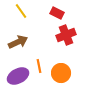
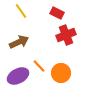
brown arrow: moved 1 px right
orange line: rotated 32 degrees counterclockwise
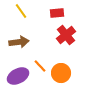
red rectangle: rotated 32 degrees counterclockwise
red cross: rotated 18 degrees counterclockwise
brown arrow: rotated 18 degrees clockwise
orange line: moved 1 px right
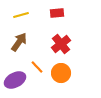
yellow line: moved 4 px down; rotated 70 degrees counterclockwise
red cross: moved 5 px left, 9 px down
brown arrow: rotated 48 degrees counterclockwise
orange line: moved 3 px left, 1 px down
purple ellipse: moved 3 px left, 4 px down
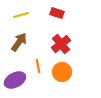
red rectangle: rotated 24 degrees clockwise
orange line: moved 1 px right, 1 px up; rotated 32 degrees clockwise
orange circle: moved 1 px right, 1 px up
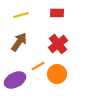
red rectangle: rotated 16 degrees counterclockwise
red cross: moved 3 px left
orange line: rotated 72 degrees clockwise
orange circle: moved 5 px left, 2 px down
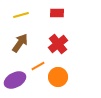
brown arrow: moved 1 px right, 1 px down
orange circle: moved 1 px right, 3 px down
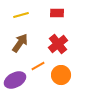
orange circle: moved 3 px right, 2 px up
